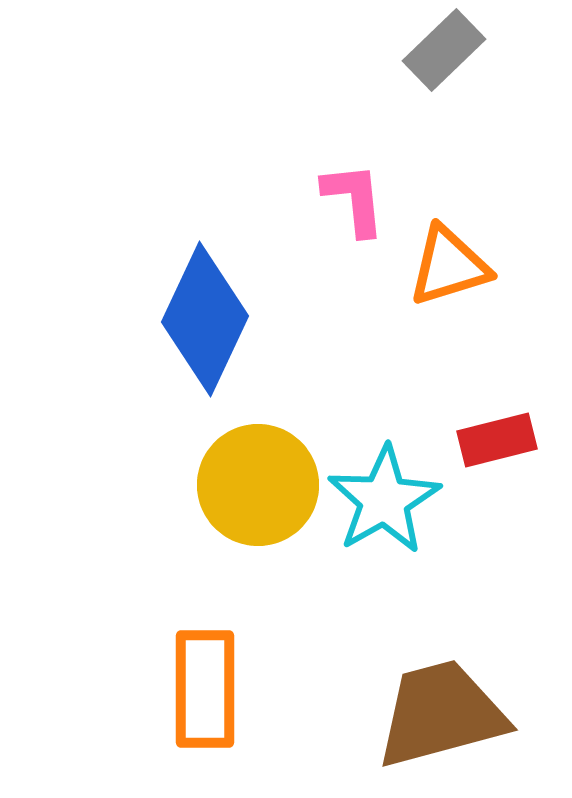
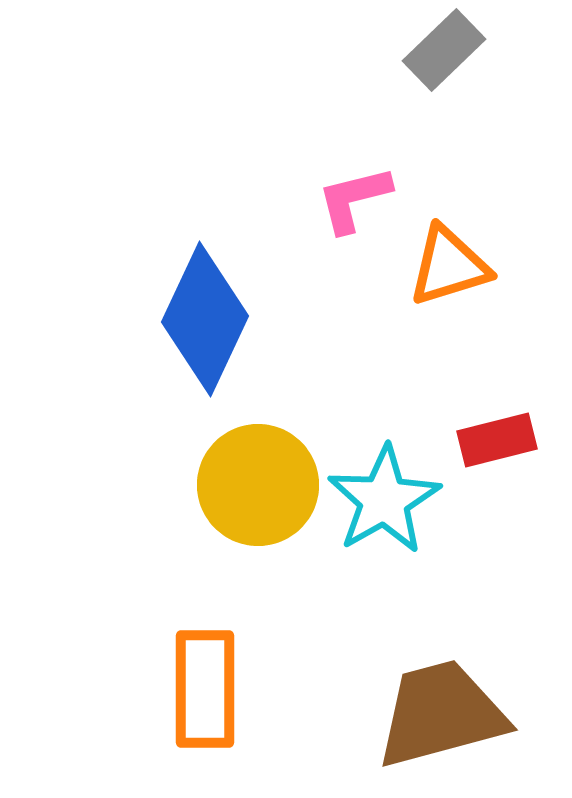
pink L-shape: rotated 98 degrees counterclockwise
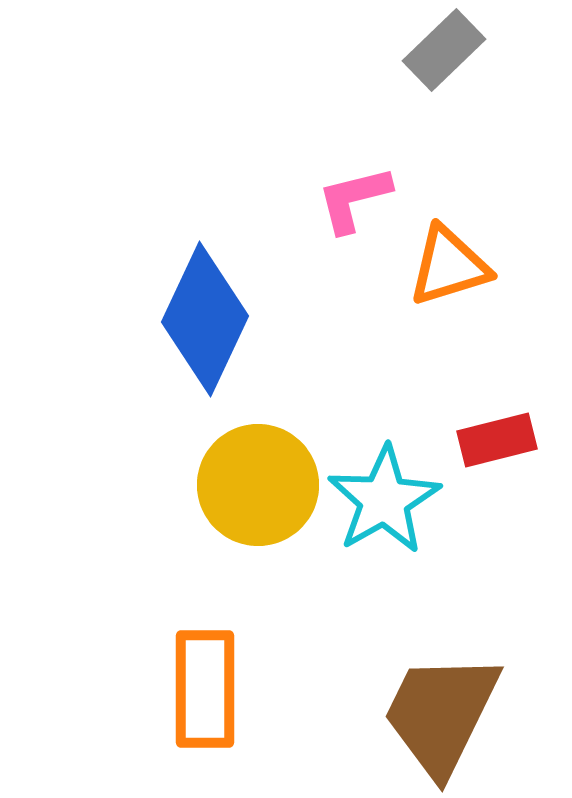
brown trapezoid: rotated 49 degrees counterclockwise
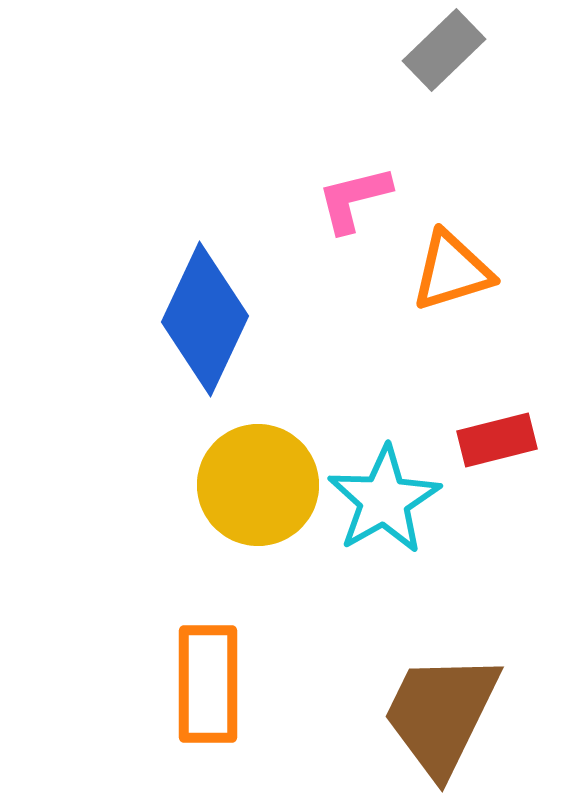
orange triangle: moved 3 px right, 5 px down
orange rectangle: moved 3 px right, 5 px up
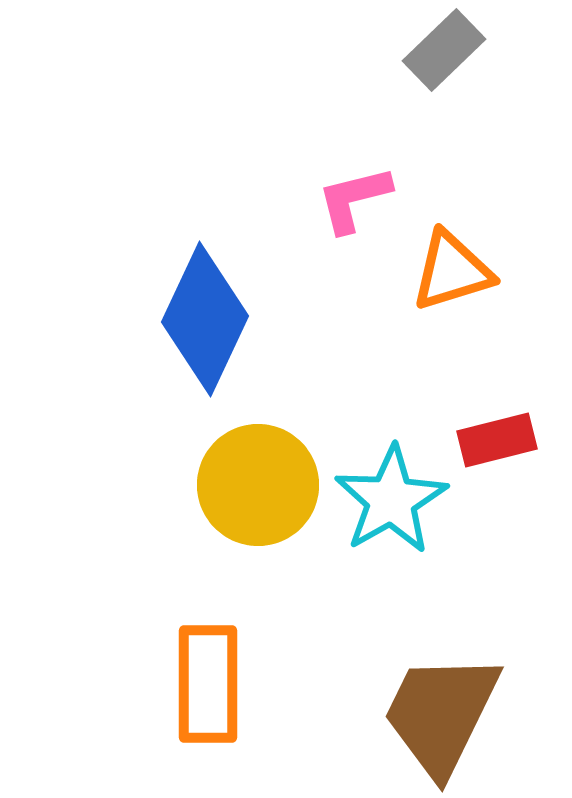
cyan star: moved 7 px right
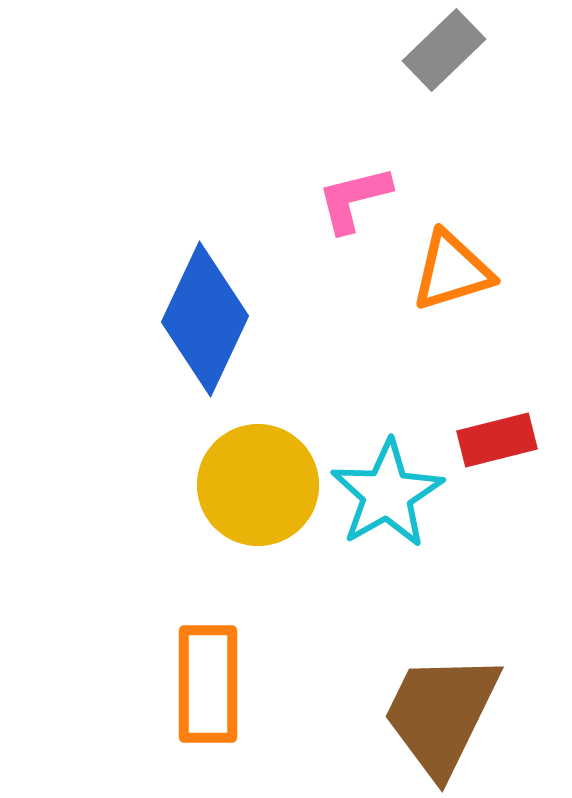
cyan star: moved 4 px left, 6 px up
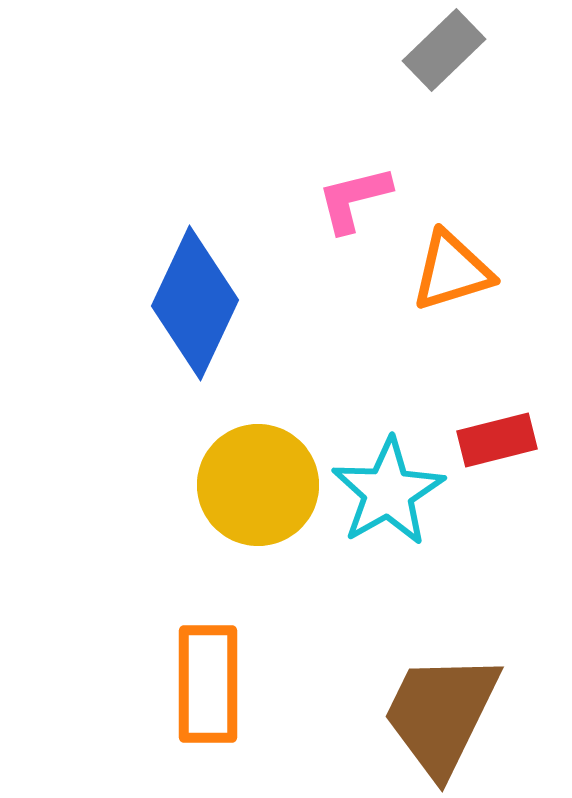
blue diamond: moved 10 px left, 16 px up
cyan star: moved 1 px right, 2 px up
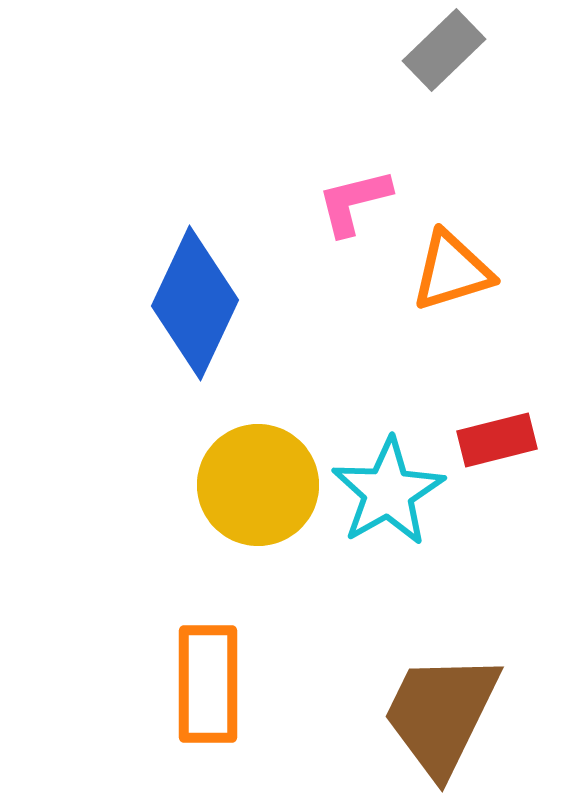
pink L-shape: moved 3 px down
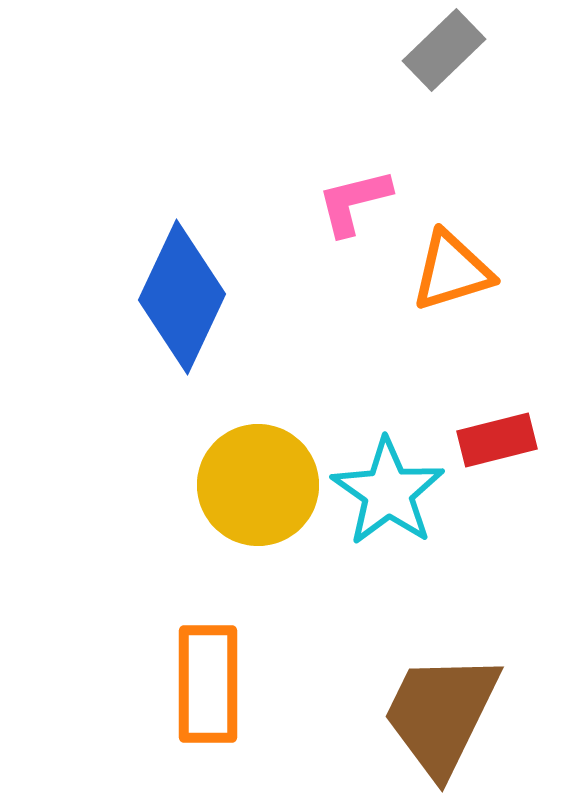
blue diamond: moved 13 px left, 6 px up
cyan star: rotated 7 degrees counterclockwise
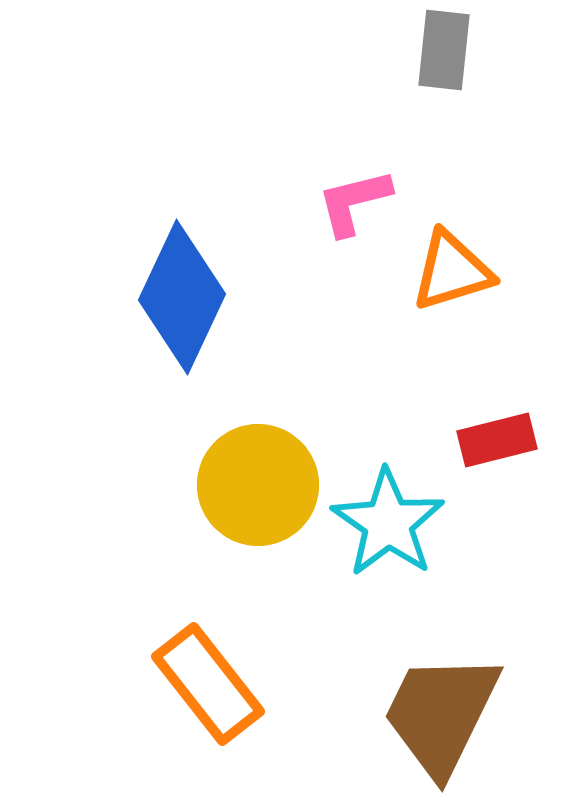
gray rectangle: rotated 40 degrees counterclockwise
cyan star: moved 31 px down
orange rectangle: rotated 38 degrees counterclockwise
